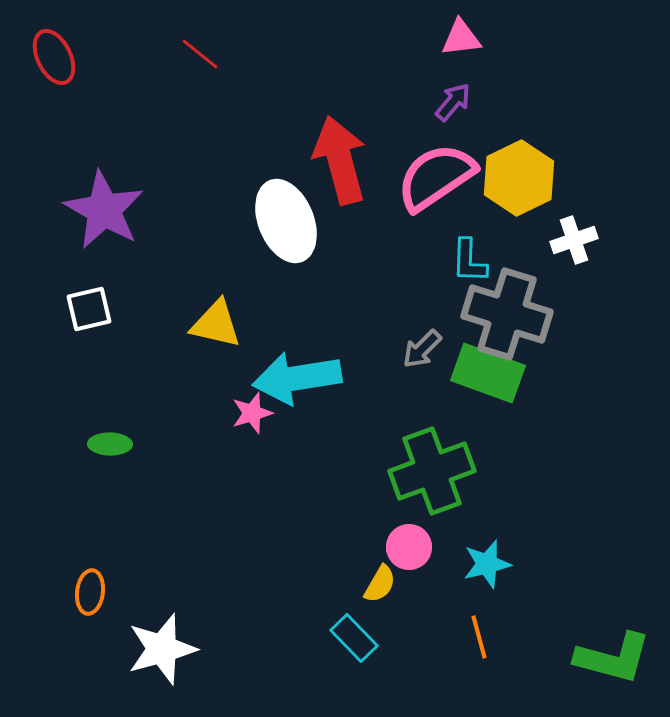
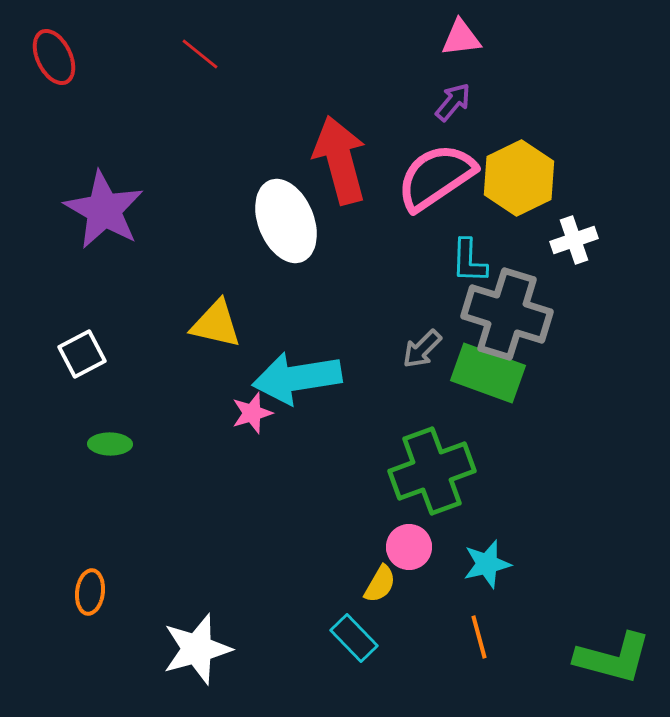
white square: moved 7 px left, 45 px down; rotated 15 degrees counterclockwise
white star: moved 35 px right
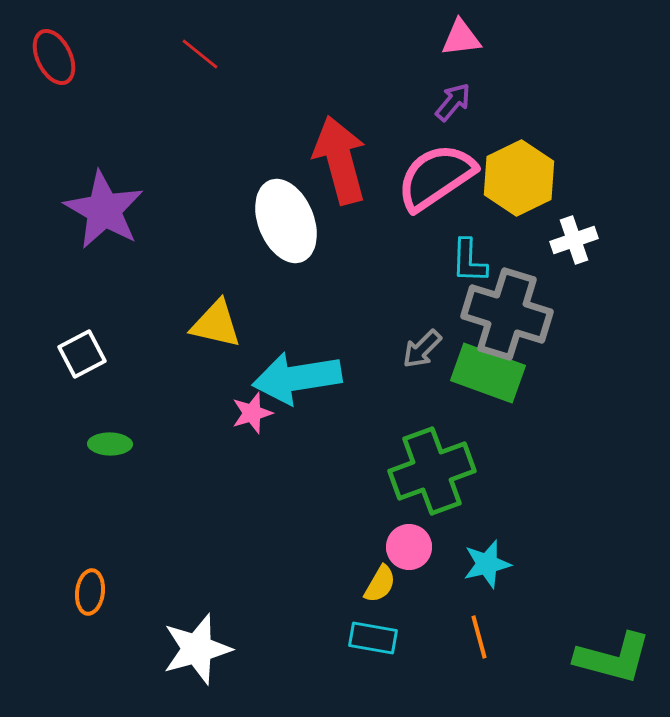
cyan rectangle: moved 19 px right; rotated 36 degrees counterclockwise
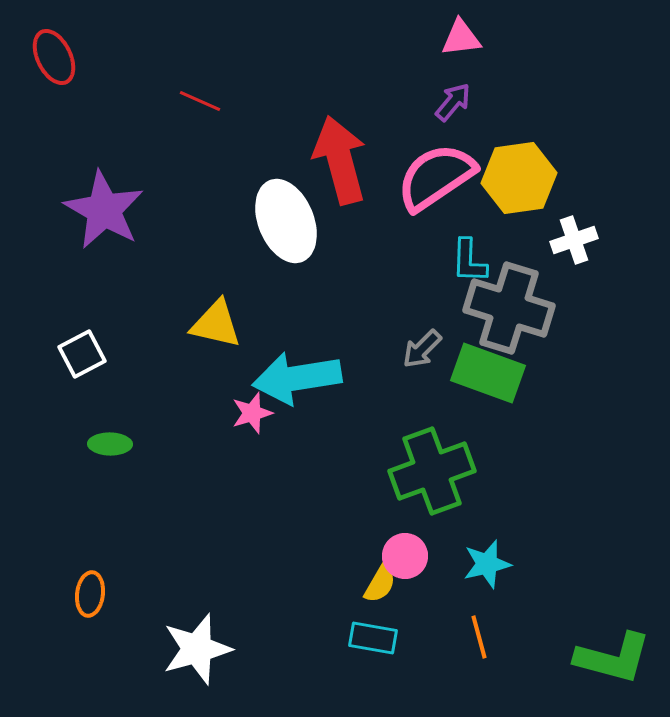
red line: moved 47 px down; rotated 15 degrees counterclockwise
yellow hexagon: rotated 18 degrees clockwise
gray cross: moved 2 px right, 6 px up
pink circle: moved 4 px left, 9 px down
orange ellipse: moved 2 px down
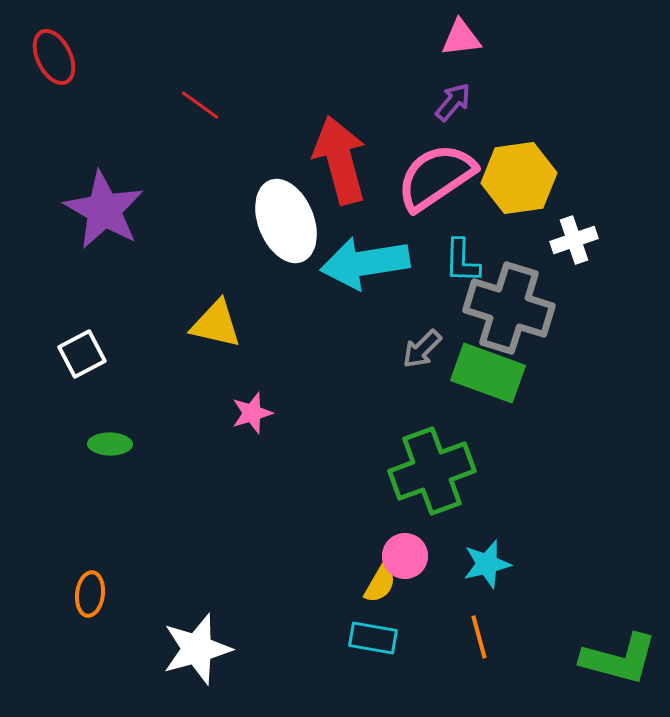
red line: moved 4 px down; rotated 12 degrees clockwise
cyan L-shape: moved 7 px left
cyan arrow: moved 68 px right, 115 px up
green L-shape: moved 6 px right, 1 px down
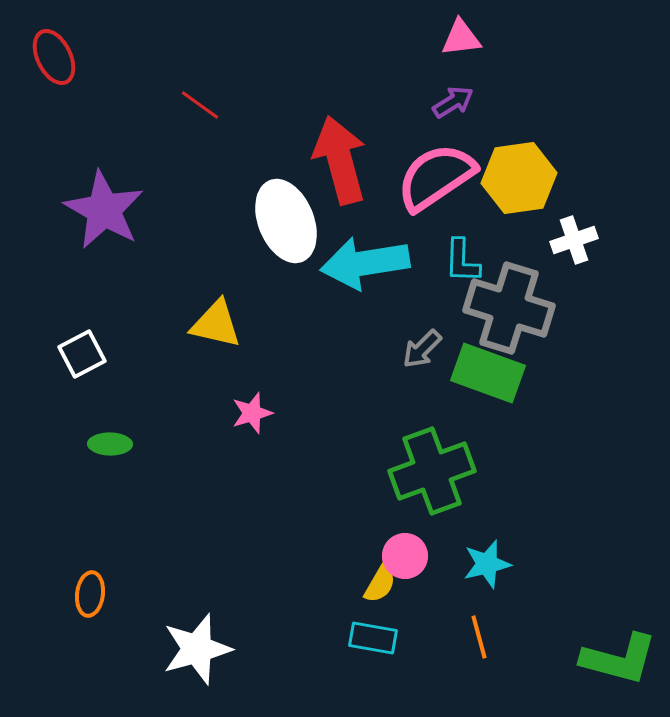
purple arrow: rotated 18 degrees clockwise
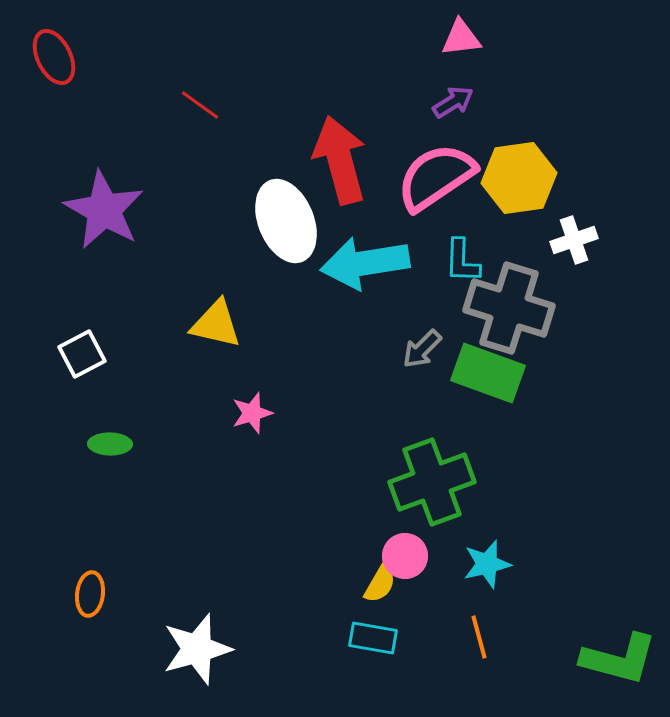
green cross: moved 11 px down
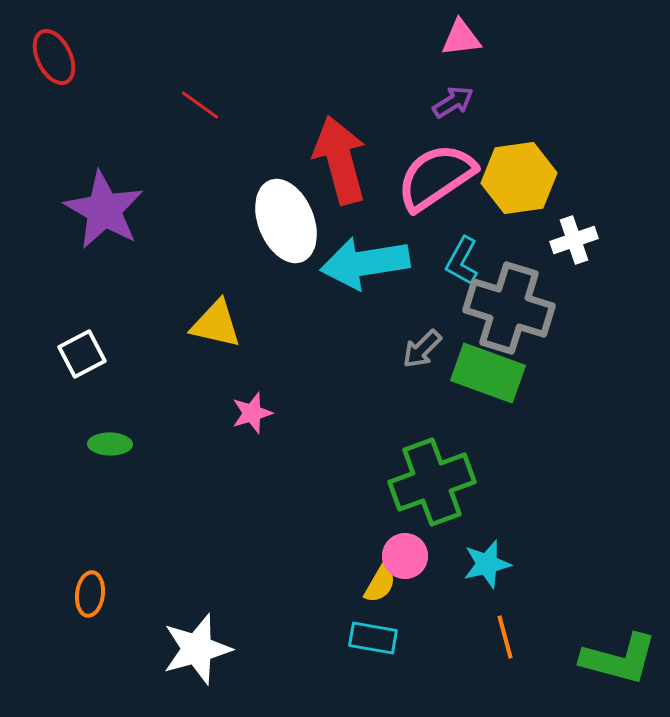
cyan L-shape: rotated 27 degrees clockwise
orange line: moved 26 px right
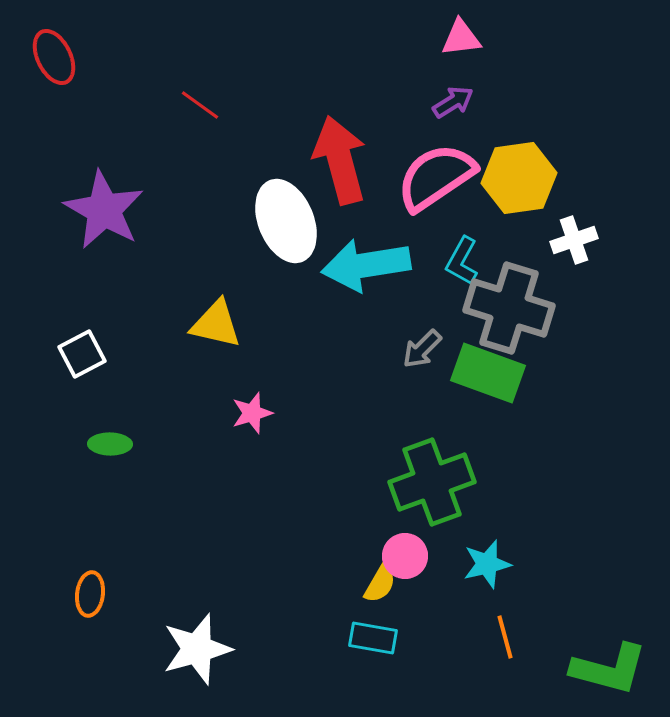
cyan arrow: moved 1 px right, 2 px down
green L-shape: moved 10 px left, 10 px down
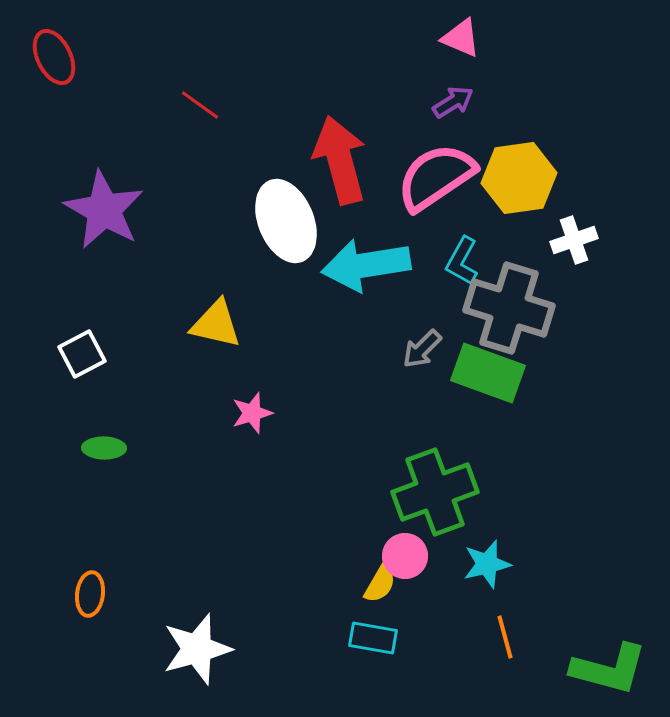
pink triangle: rotated 30 degrees clockwise
green ellipse: moved 6 px left, 4 px down
green cross: moved 3 px right, 10 px down
